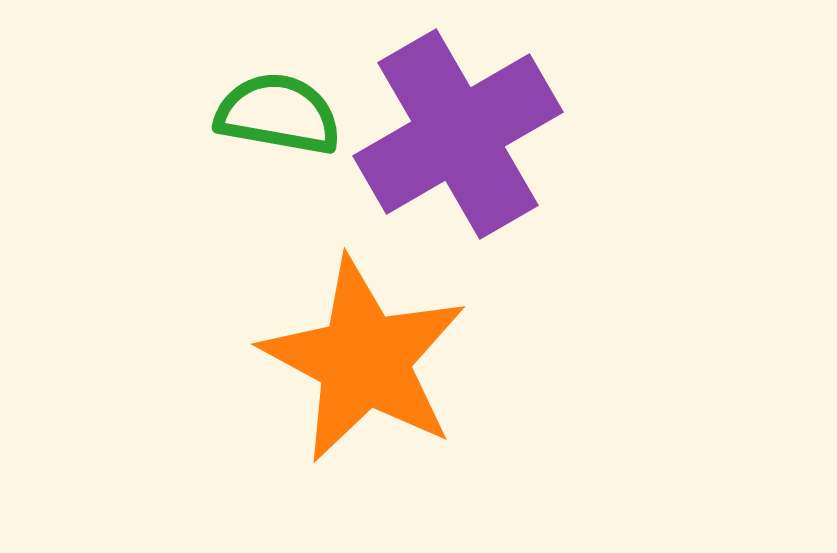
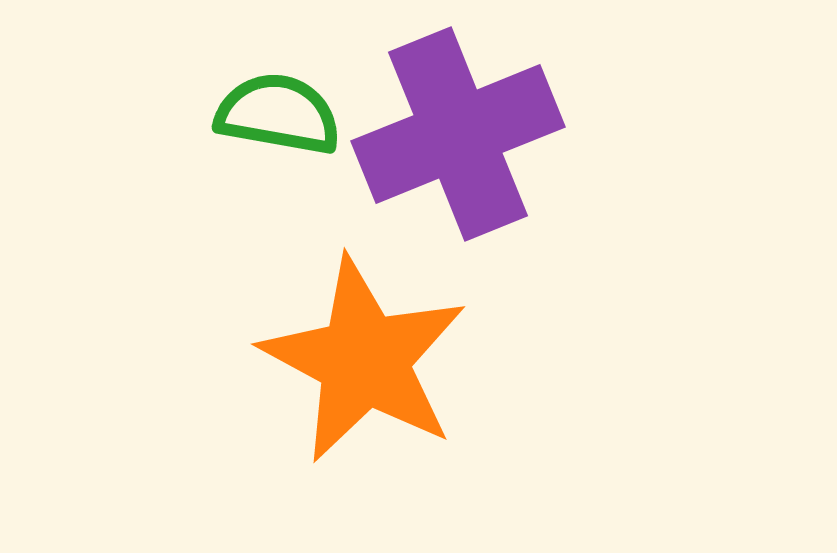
purple cross: rotated 8 degrees clockwise
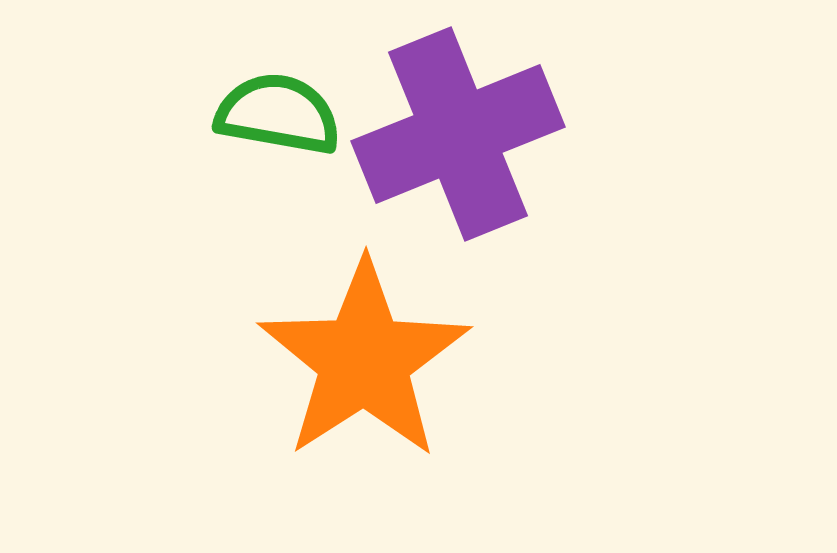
orange star: rotated 11 degrees clockwise
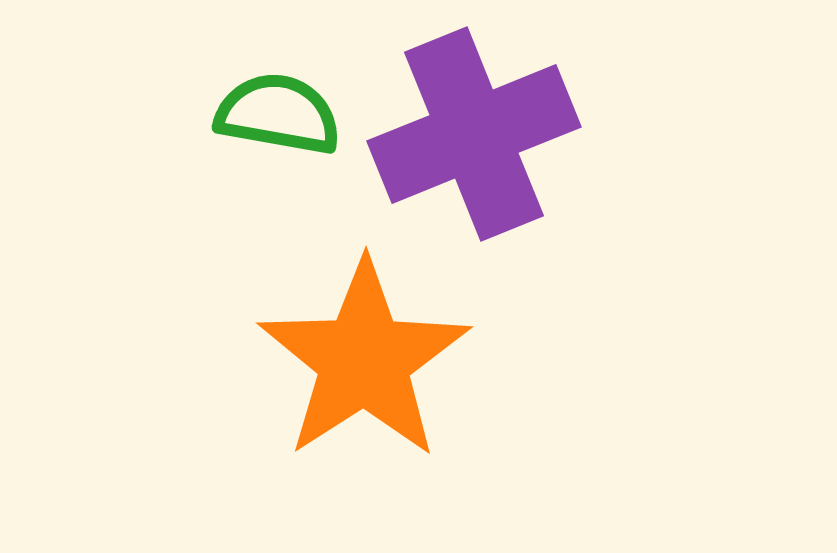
purple cross: moved 16 px right
